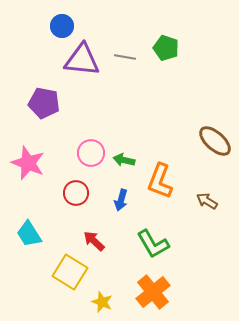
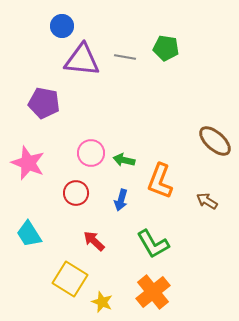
green pentagon: rotated 10 degrees counterclockwise
yellow square: moved 7 px down
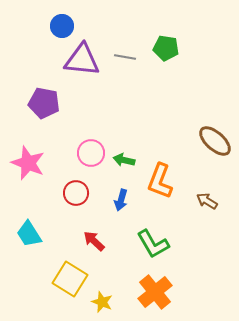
orange cross: moved 2 px right
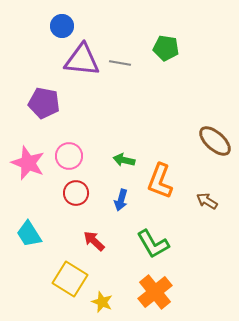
gray line: moved 5 px left, 6 px down
pink circle: moved 22 px left, 3 px down
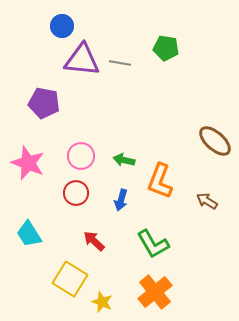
pink circle: moved 12 px right
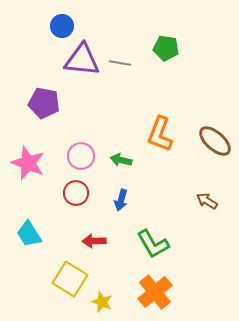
green arrow: moved 3 px left
orange L-shape: moved 47 px up
red arrow: rotated 45 degrees counterclockwise
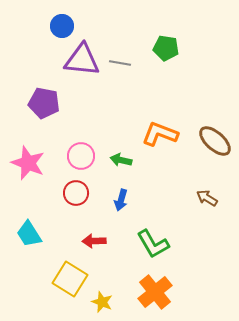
orange L-shape: rotated 90 degrees clockwise
brown arrow: moved 3 px up
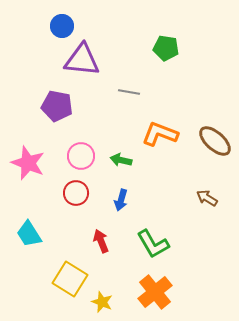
gray line: moved 9 px right, 29 px down
purple pentagon: moved 13 px right, 3 px down
red arrow: moved 7 px right; rotated 70 degrees clockwise
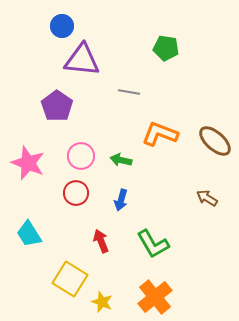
purple pentagon: rotated 24 degrees clockwise
orange cross: moved 5 px down
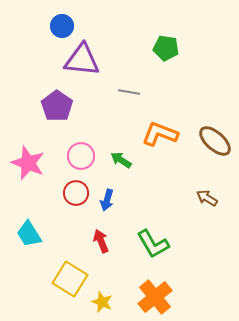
green arrow: rotated 20 degrees clockwise
blue arrow: moved 14 px left
